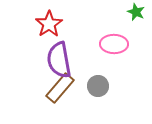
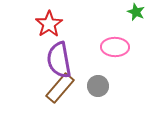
pink ellipse: moved 1 px right, 3 px down
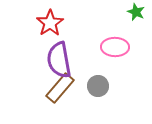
red star: moved 1 px right, 1 px up
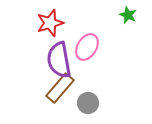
green star: moved 8 px left, 3 px down
red star: rotated 16 degrees clockwise
pink ellipse: moved 28 px left; rotated 60 degrees counterclockwise
gray circle: moved 10 px left, 17 px down
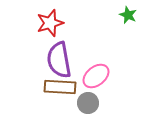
pink ellipse: moved 9 px right, 29 px down; rotated 20 degrees clockwise
brown rectangle: moved 1 px up; rotated 52 degrees clockwise
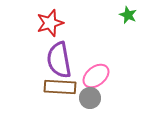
gray circle: moved 2 px right, 5 px up
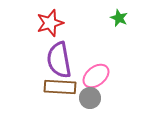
green star: moved 9 px left, 3 px down
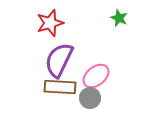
purple semicircle: rotated 36 degrees clockwise
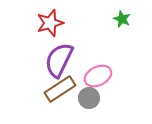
green star: moved 3 px right, 1 px down
pink ellipse: moved 2 px right; rotated 12 degrees clockwise
brown rectangle: moved 2 px down; rotated 36 degrees counterclockwise
gray circle: moved 1 px left
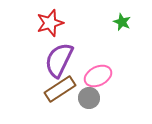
green star: moved 3 px down
